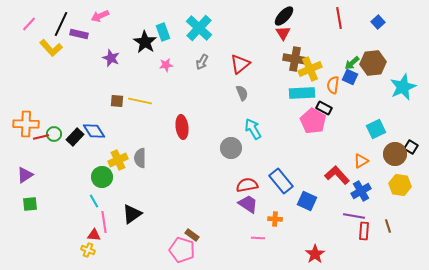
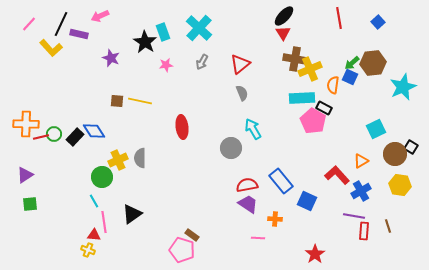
cyan rectangle at (302, 93): moved 5 px down
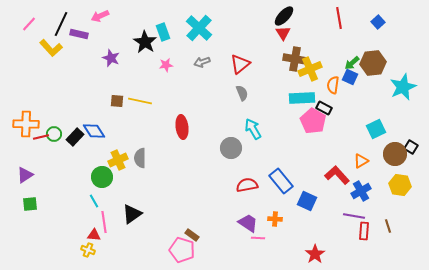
gray arrow at (202, 62): rotated 42 degrees clockwise
purple trapezoid at (248, 204): moved 19 px down
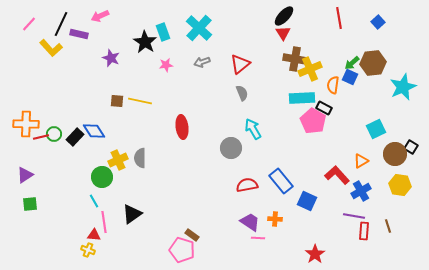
purple trapezoid at (248, 223): moved 2 px right, 1 px up
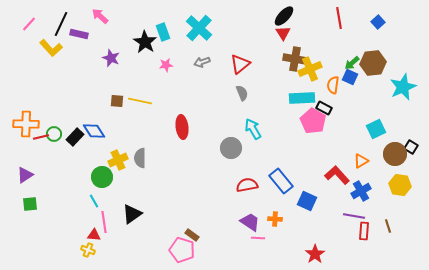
pink arrow at (100, 16): rotated 66 degrees clockwise
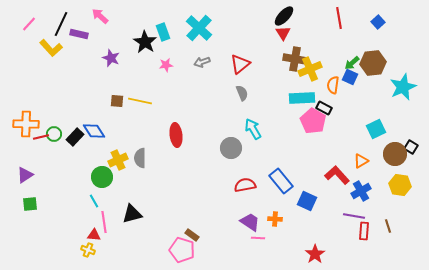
red ellipse at (182, 127): moved 6 px left, 8 px down
red semicircle at (247, 185): moved 2 px left
black triangle at (132, 214): rotated 20 degrees clockwise
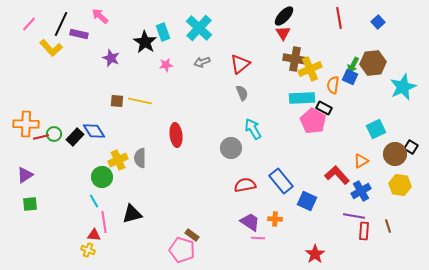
green arrow at (352, 63): moved 1 px right, 2 px down; rotated 21 degrees counterclockwise
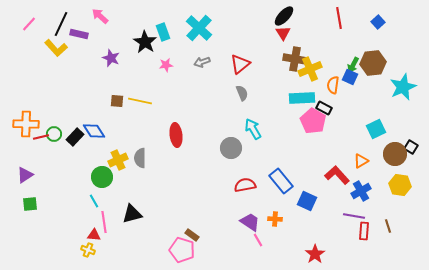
yellow L-shape at (51, 48): moved 5 px right
pink line at (258, 238): moved 2 px down; rotated 56 degrees clockwise
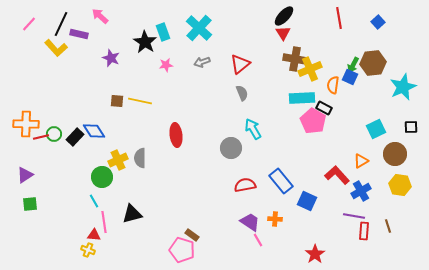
black square at (411, 147): moved 20 px up; rotated 32 degrees counterclockwise
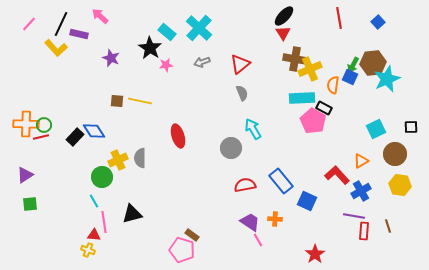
cyan rectangle at (163, 32): moved 4 px right; rotated 30 degrees counterclockwise
black star at (145, 42): moved 5 px right, 6 px down
cyan star at (403, 87): moved 16 px left, 8 px up
green circle at (54, 134): moved 10 px left, 9 px up
red ellipse at (176, 135): moved 2 px right, 1 px down; rotated 10 degrees counterclockwise
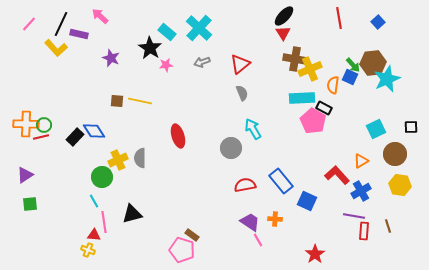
green arrow at (353, 65): rotated 70 degrees counterclockwise
